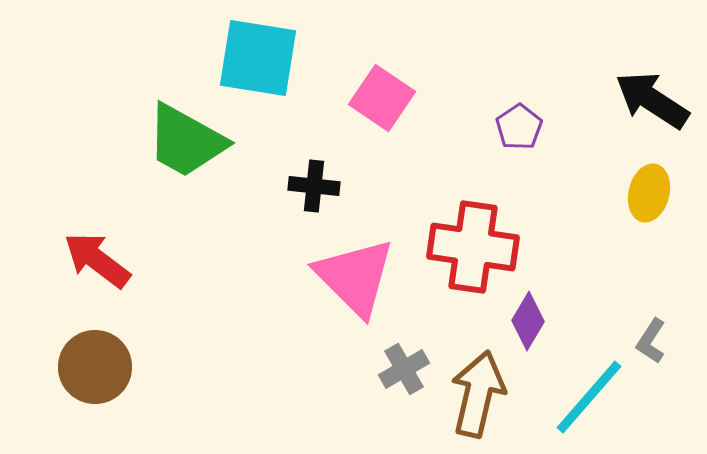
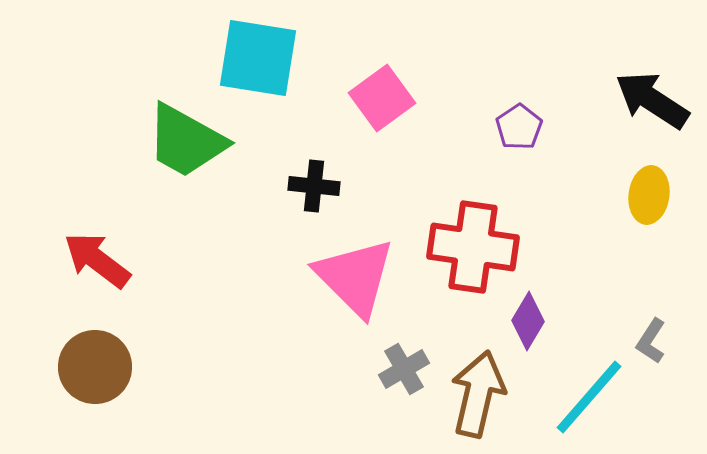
pink square: rotated 20 degrees clockwise
yellow ellipse: moved 2 px down; rotated 6 degrees counterclockwise
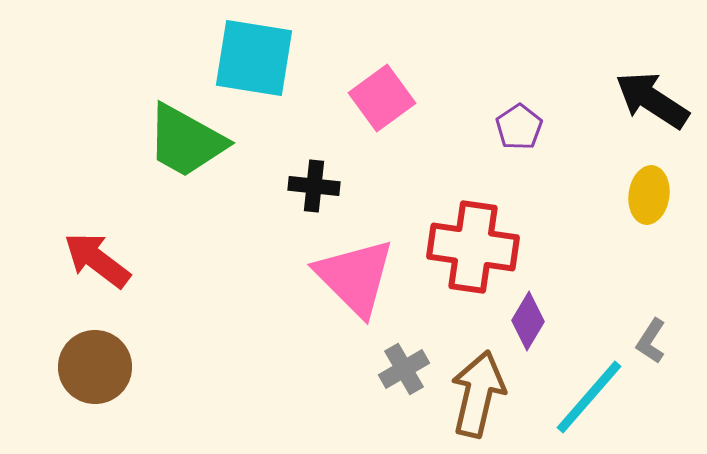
cyan square: moved 4 px left
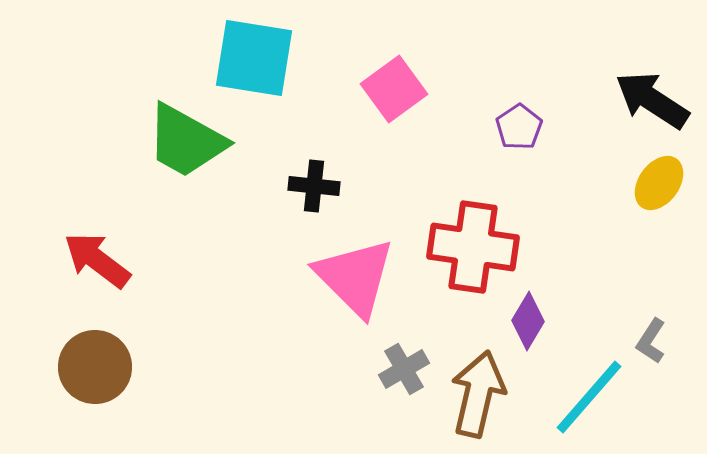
pink square: moved 12 px right, 9 px up
yellow ellipse: moved 10 px right, 12 px up; rotated 28 degrees clockwise
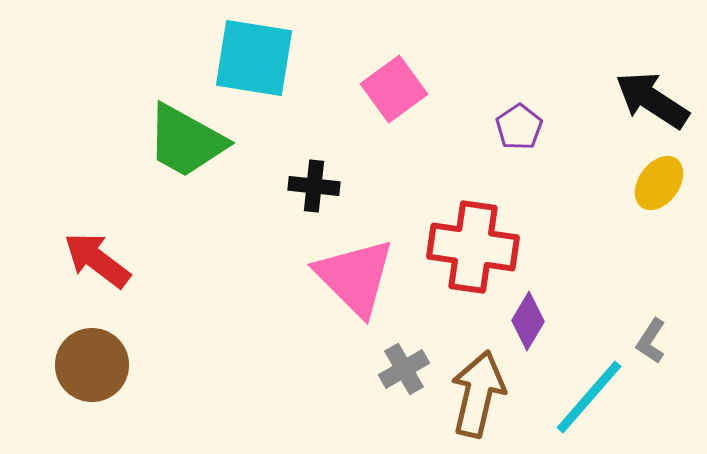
brown circle: moved 3 px left, 2 px up
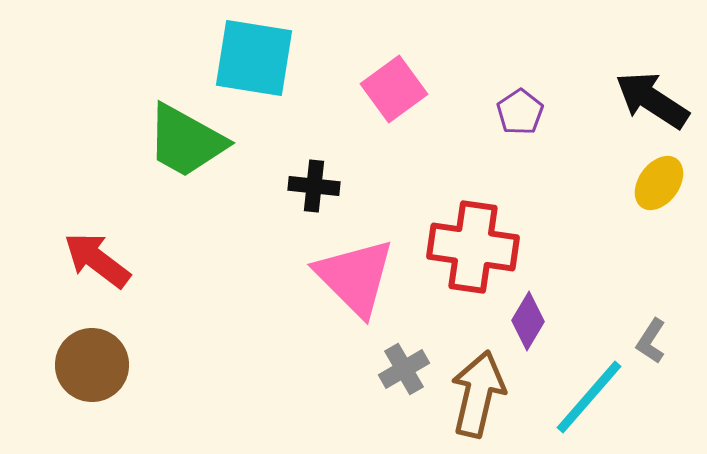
purple pentagon: moved 1 px right, 15 px up
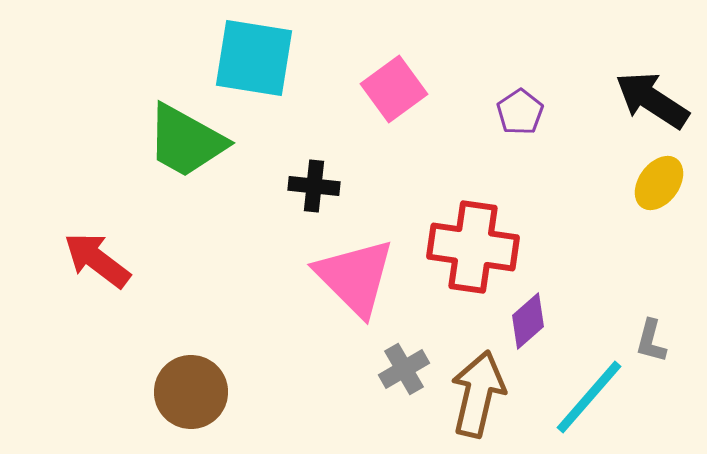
purple diamond: rotated 18 degrees clockwise
gray L-shape: rotated 18 degrees counterclockwise
brown circle: moved 99 px right, 27 px down
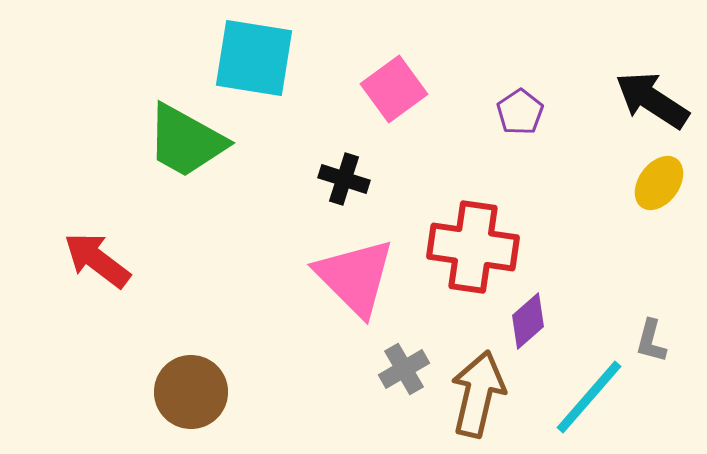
black cross: moved 30 px right, 7 px up; rotated 12 degrees clockwise
